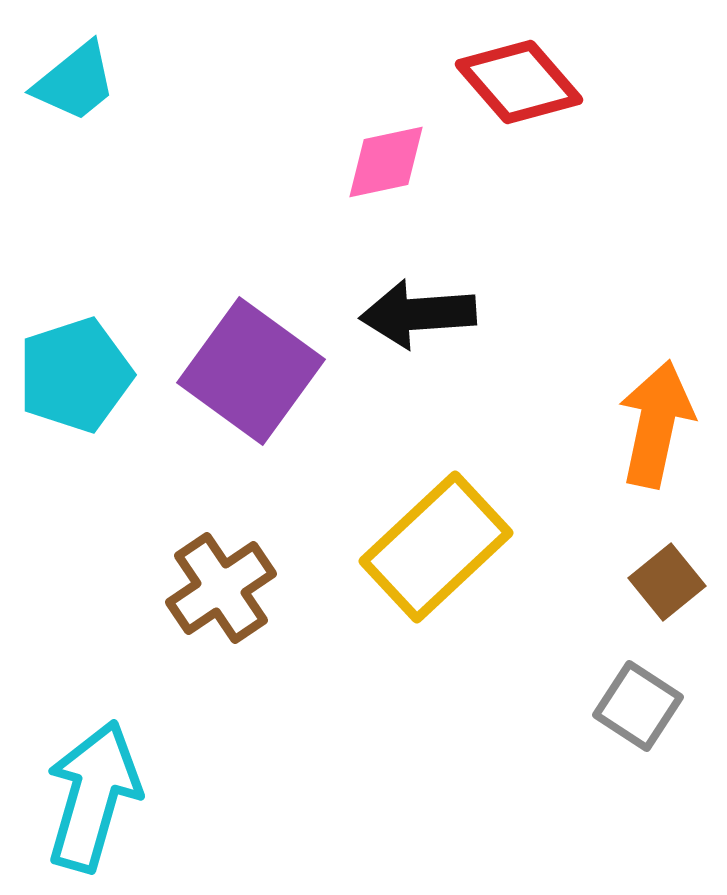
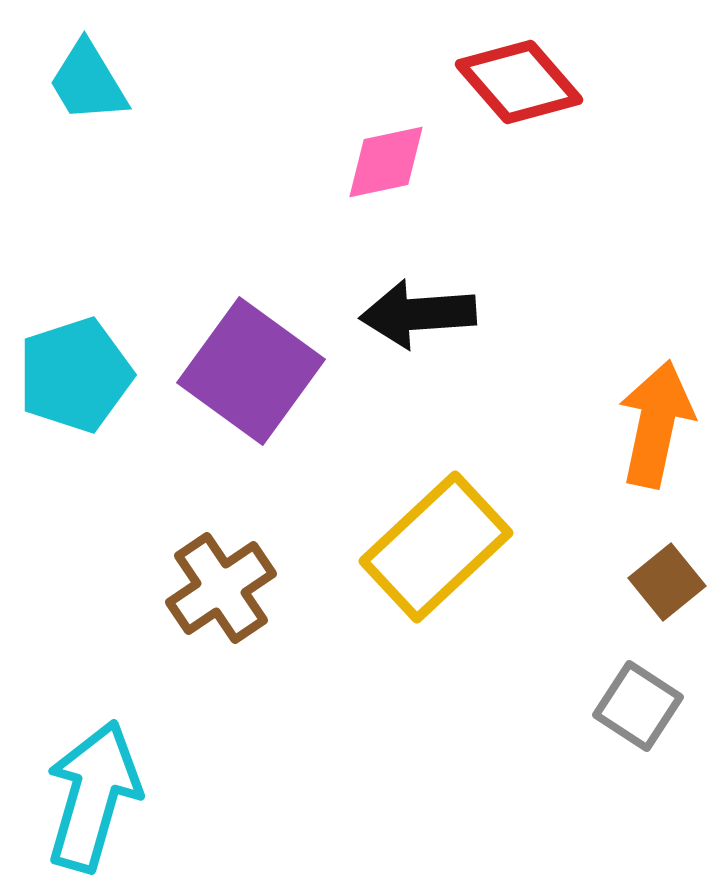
cyan trapezoid: moved 13 px right; rotated 98 degrees clockwise
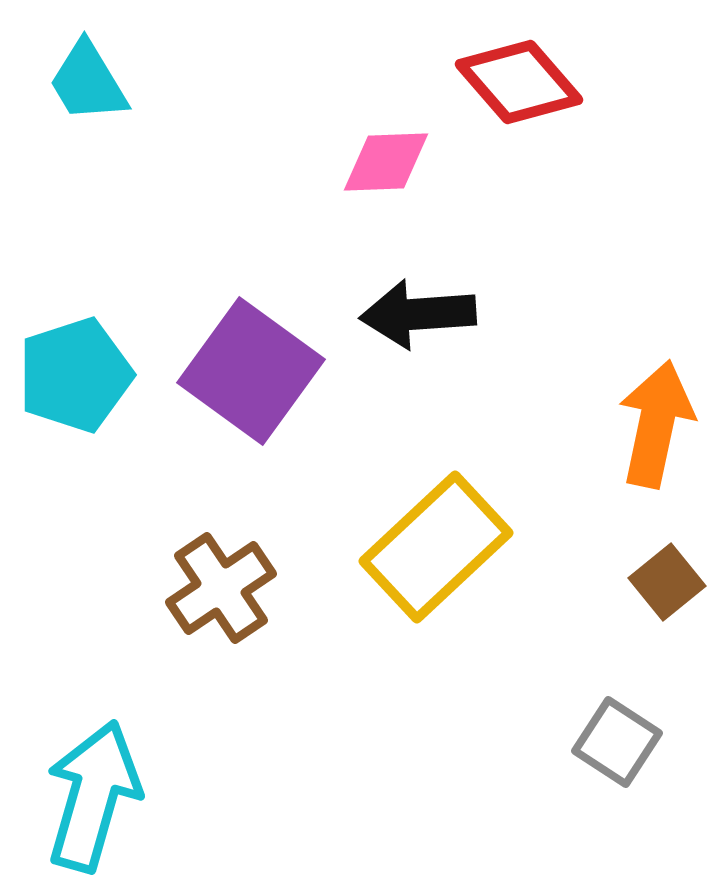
pink diamond: rotated 10 degrees clockwise
gray square: moved 21 px left, 36 px down
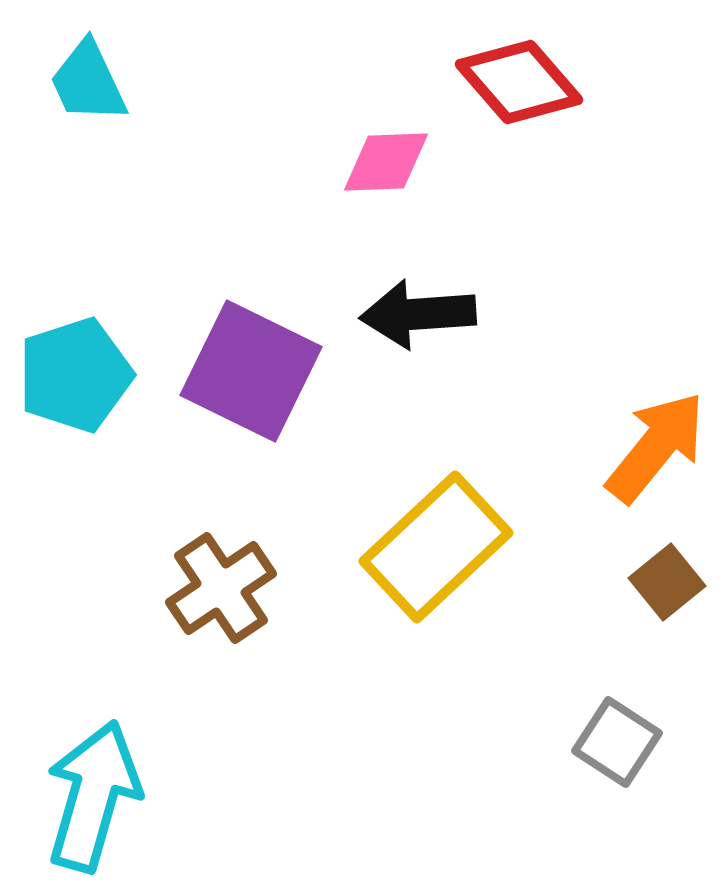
cyan trapezoid: rotated 6 degrees clockwise
purple square: rotated 10 degrees counterclockwise
orange arrow: moved 23 px down; rotated 27 degrees clockwise
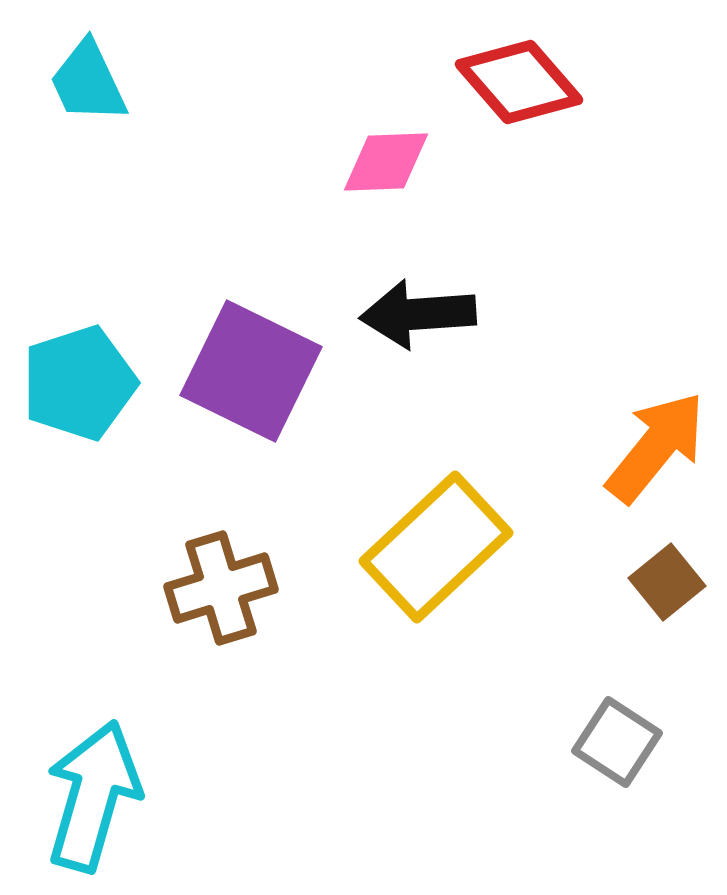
cyan pentagon: moved 4 px right, 8 px down
brown cross: rotated 17 degrees clockwise
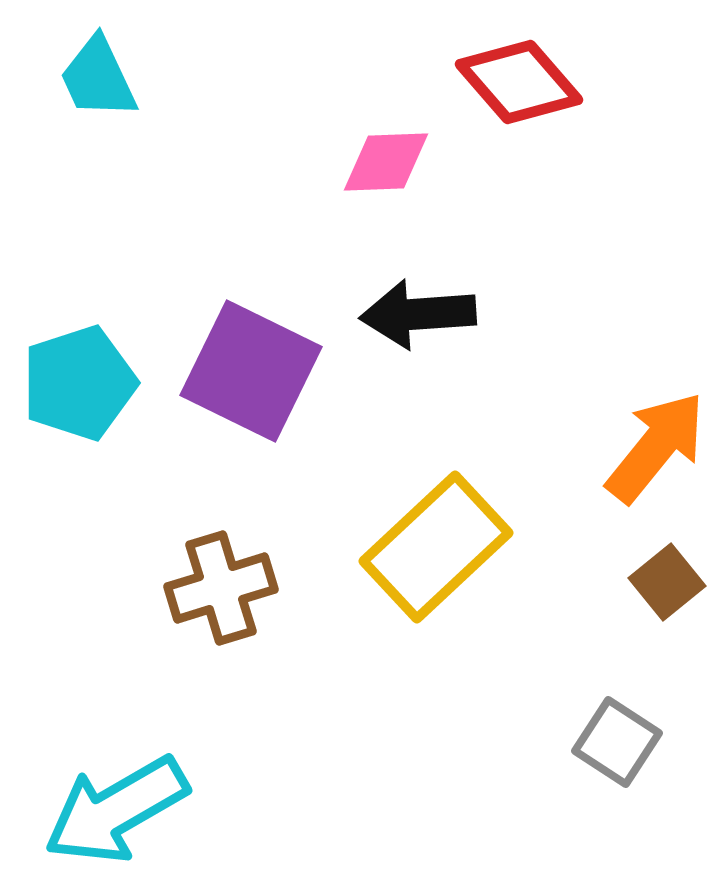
cyan trapezoid: moved 10 px right, 4 px up
cyan arrow: moved 23 px right, 14 px down; rotated 136 degrees counterclockwise
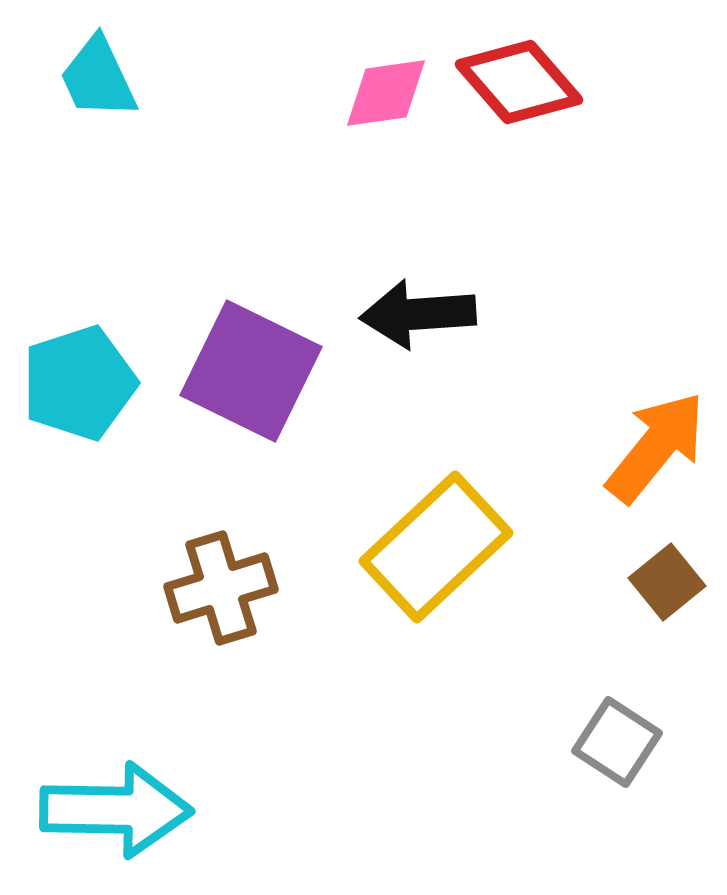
pink diamond: moved 69 px up; rotated 6 degrees counterclockwise
cyan arrow: rotated 149 degrees counterclockwise
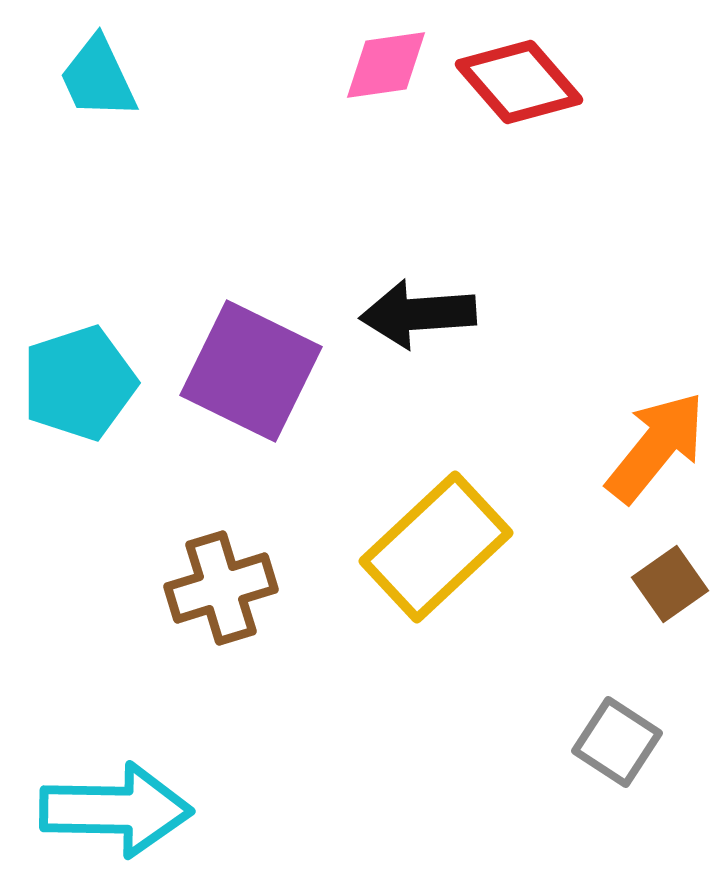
pink diamond: moved 28 px up
brown square: moved 3 px right, 2 px down; rotated 4 degrees clockwise
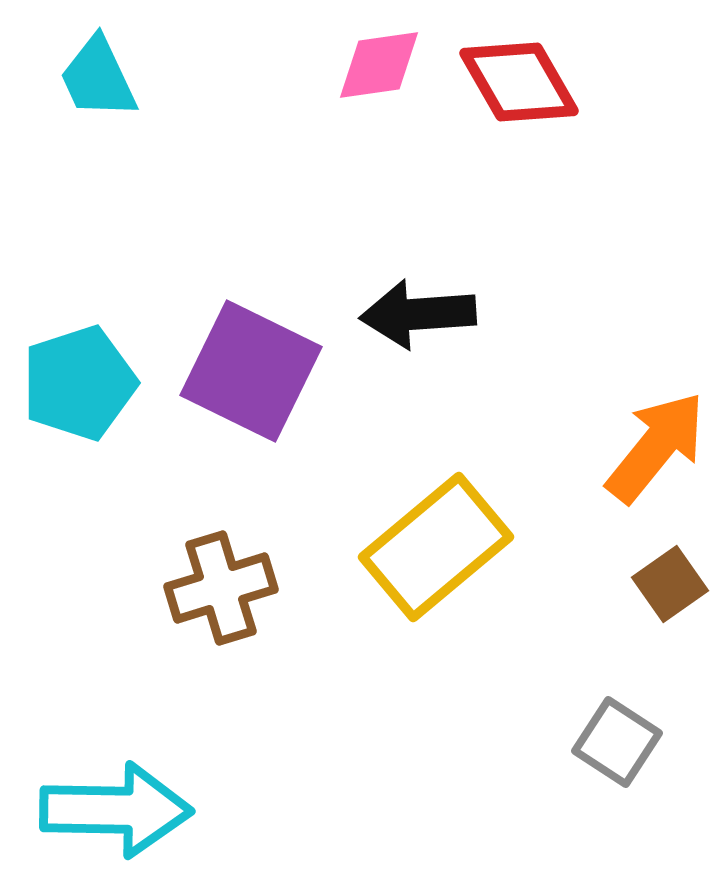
pink diamond: moved 7 px left
red diamond: rotated 11 degrees clockwise
yellow rectangle: rotated 3 degrees clockwise
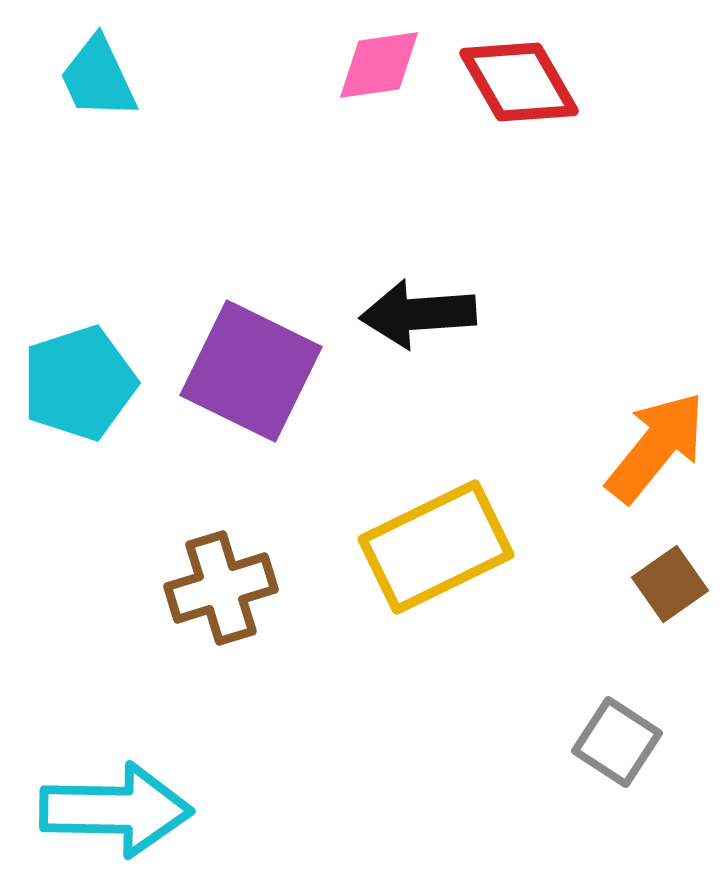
yellow rectangle: rotated 14 degrees clockwise
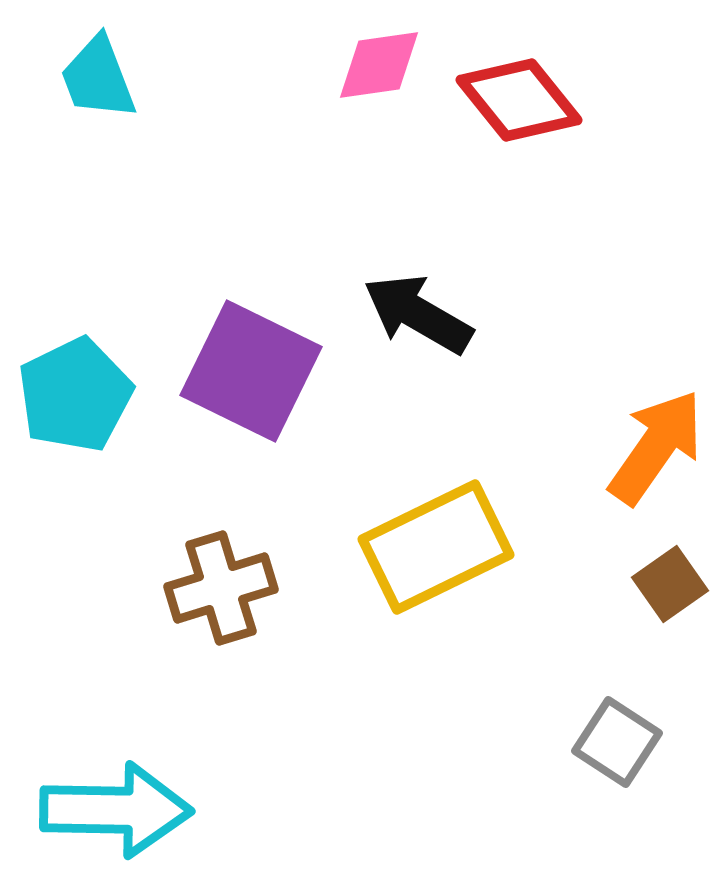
cyan trapezoid: rotated 4 degrees clockwise
red diamond: moved 18 px down; rotated 9 degrees counterclockwise
black arrow: rotated 34 degrees clockwise
cyan pentagon: moved 4 px left, 12 px down; rotated 8 degrees counterclockwise
orange arrow: rotated 4 degrees counterclockwise
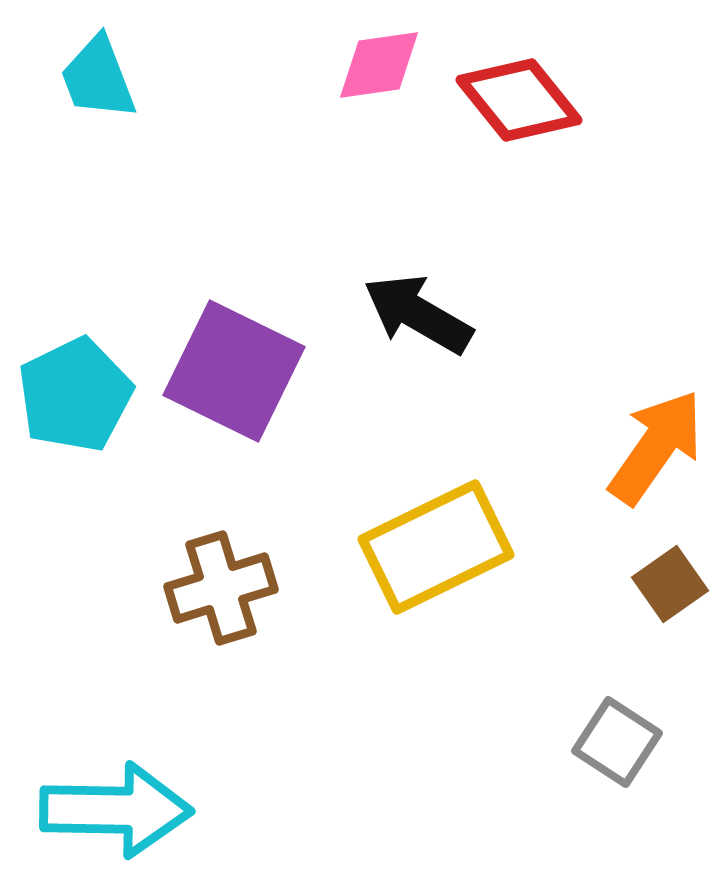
purple square: moved 17 px left
